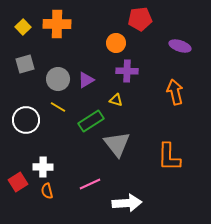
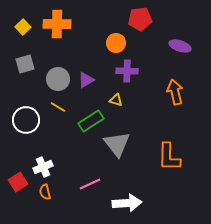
white cross: rotated 24 degrees counterclockwise
orange semicircle: moved 2 px left, 1 px down
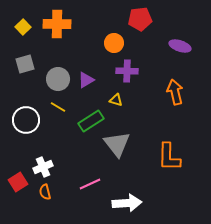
orange circle: moved 2 px left
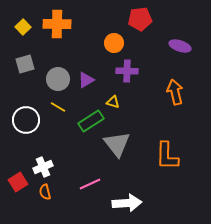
yellow triangle: moved 3 px left, 2 px down
orange L-shape: moved 2 px left, 1 px up
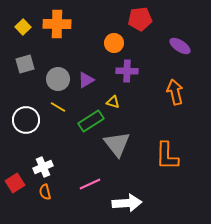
purple ellipse: rotated 15 degrees clockwise
red square: moved 3 px left, 1 px down
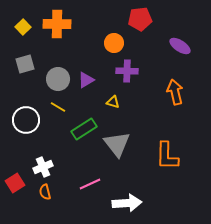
green rectangle: moved 7 px left, 8 px down
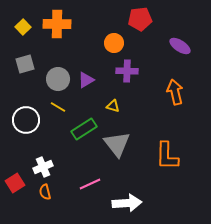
yellow triangle: moved 4 px down
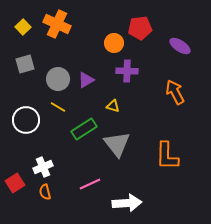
red pentagon: moved 9 px down
orange cross: rotated 24 degrees clockwise
orange arrow: rotated 15 degrees counterclockwise
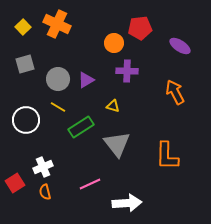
green rectangle: moved 3 px left, 2 px up
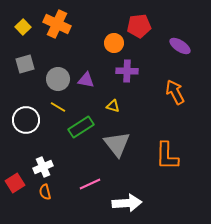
red pentagon: moved 1 px left, 2 px up
purple triangle: rotated 42 degrees clockwise
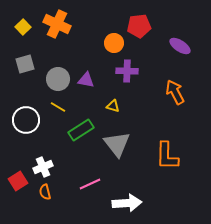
green rectangle: moved 3 px down
red square: moved 3 px right, 2 px up
